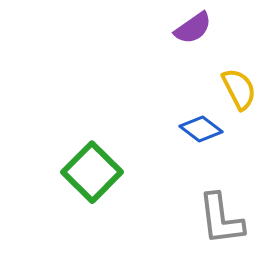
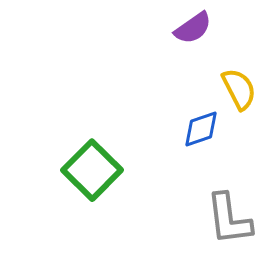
blue diamond: rotated 57 degrees counterclockwise
green square: moved 2 px up
gray L-shape: moved 8 px right
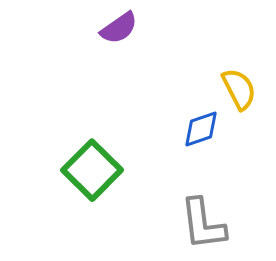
purple semicircle: moved 74 px left
gray L-shape: moved 26 px left, 5 px down
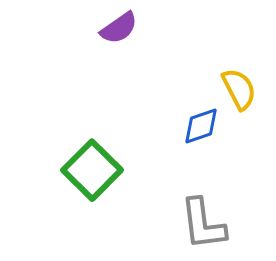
blue diamond: moved 3 px up
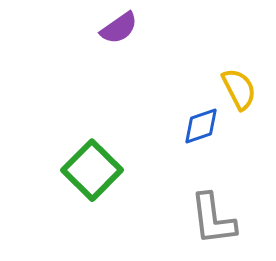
gray L-shape: moved 10 px right, 5 px up
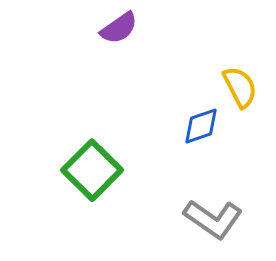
yellow semicircle: moved 1 px right, 2 px up
gray L-shape: rotated 48 degrees counterclockwise
